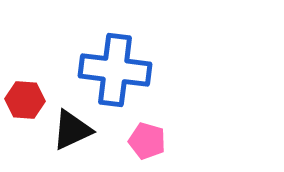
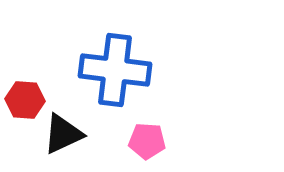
black triangle: moved 9 px left, 4 px down
pink pentagon: rotated 12 degrees counterclockwise
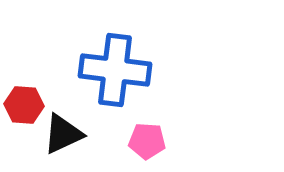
red hexagon: moved 1 px left, 5 px down
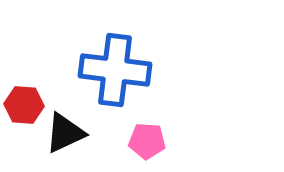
black triangle: moved 2 px right, 1 px up
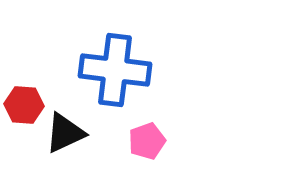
pink pentagon: rotated 24 degrees counterclockwise
